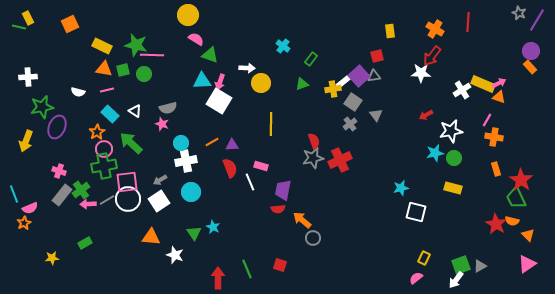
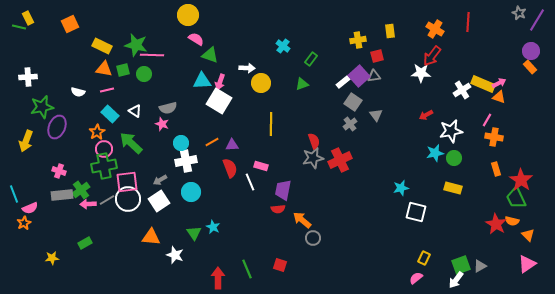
yellow cross at (333, 89): moved 25 px right, 49 px up
gray rectangle at (62, 195): rotated 45 degrees clockwise
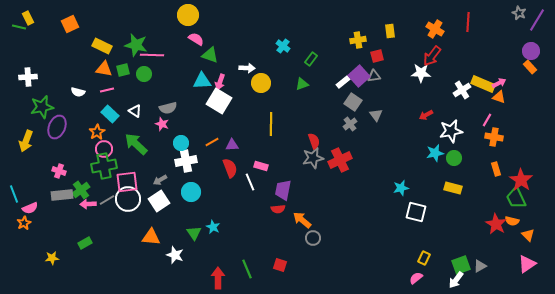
green arrow at (131, 143): moved 5 px right, 1 px down
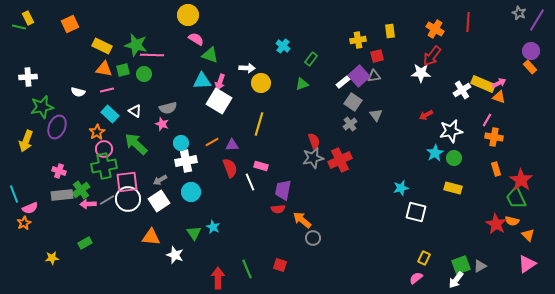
yellow line at (271, 124): moved 12 px left; rotated 15 degrees clockwise
cyan star at (435, 153): rotated 18 degrees counterclockwise
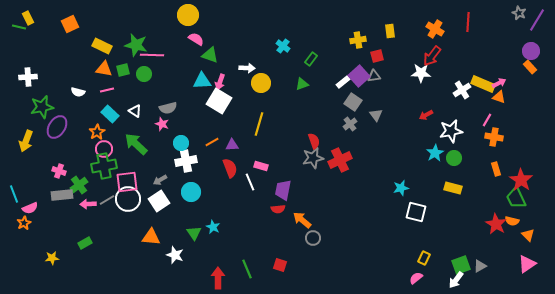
purple ellipse at (57, 127): rotated 10 degrees clockwise
green cross at (81, 190): moved 2 px left, 5 px up
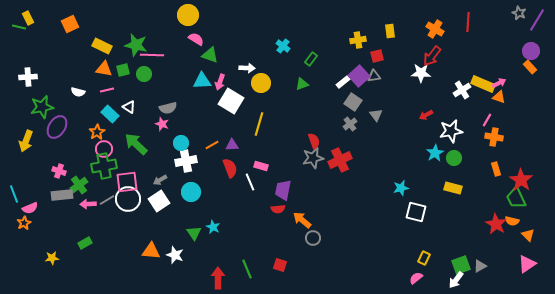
white square at (219, 101): moved 12 px right
white triangle at (135, 111): moved 6 px left, 4 px up
orange line at (212, 142): moved 3 px down
orange triangle at (151, 237): moved 14 px down
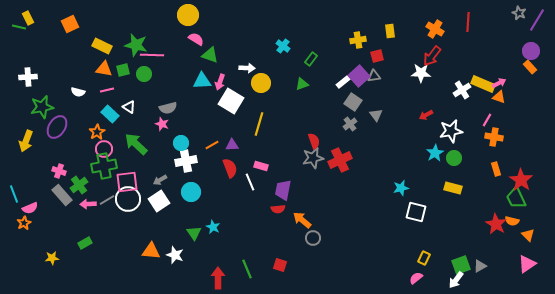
gray rectangle at (62, 195): rotated 55 degrees clockwise
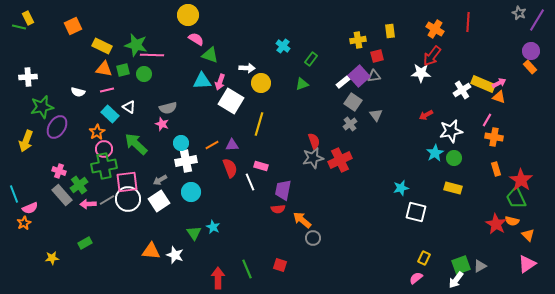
orange square at (70, 24): moved 3 px right, 2 px down
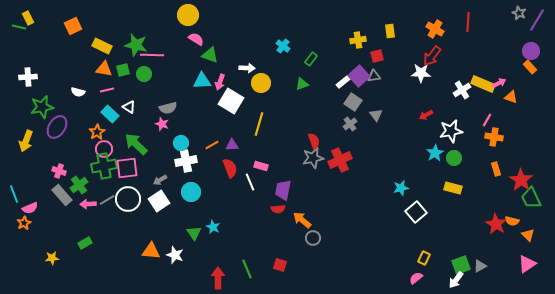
orange triangle at (499, 97): moved 12 px right
pink square at (127, 182): moved 14 px up
green trapezoid at (516, 198): moved 15 px right
white square at (416, 212): rotated 35 degrees clockwise
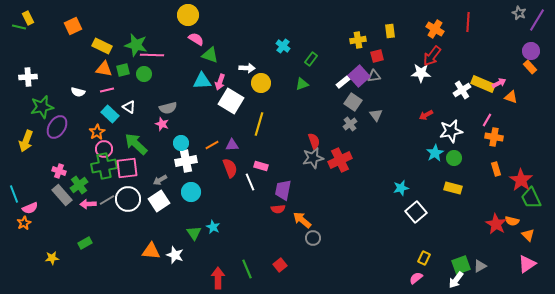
red square at (280, 265): rotated 32 degrees clockwise
